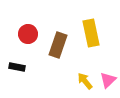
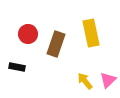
brown rectangle: moved 2 px left, 1 px up
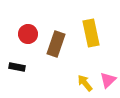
yellow arrow: moved 2 px down
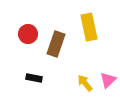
yellow rectangle: moved 2 px left, 6 px up
black rectangle: moved 17 px right, 11 px down
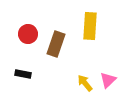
yellow rectangle: moved 1 px right, 1 px up; rotated 16 degrees clockwise
black rectangle: moved 11 px left, 4 px up
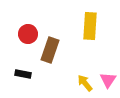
brown rectangle: moved 6 px left, 6 px down
pink triangle: rotated 12 degrees counterclockwise
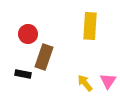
brown rectangle: moved 6 px left, 7 px down
pink triangle: moved 1 px down
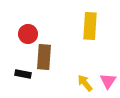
brown rectangle: rotated 15 degrees counterclockwise
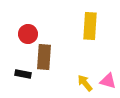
pink triangle: rotated 48 degrees counterclockwise
